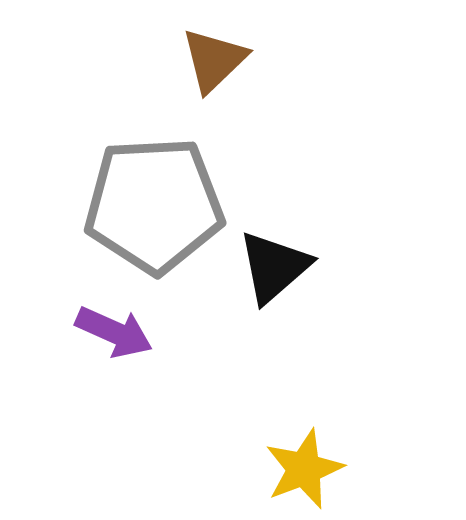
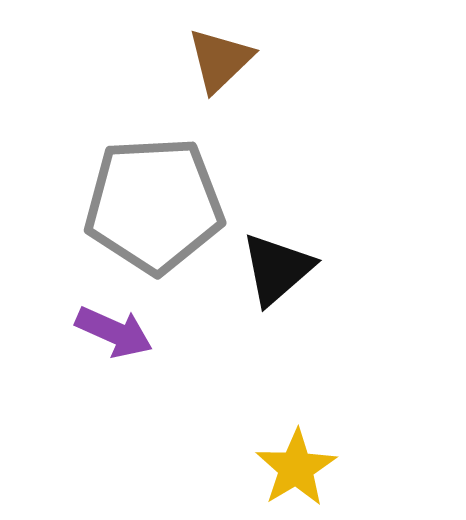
brown triangle: moved 6 px right
black triangle: moved 3 px right, 2 px down
yellow star: moved 8 px left, 1 px up; rotated 10 degrees counterclockwise
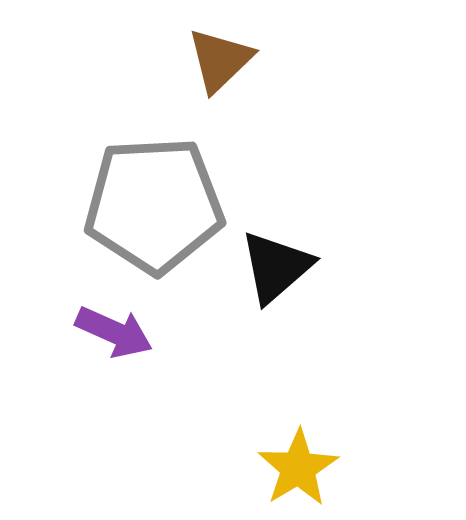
black triangle: moved 1 px left, 2 px up
yellow star: moved 2 px right
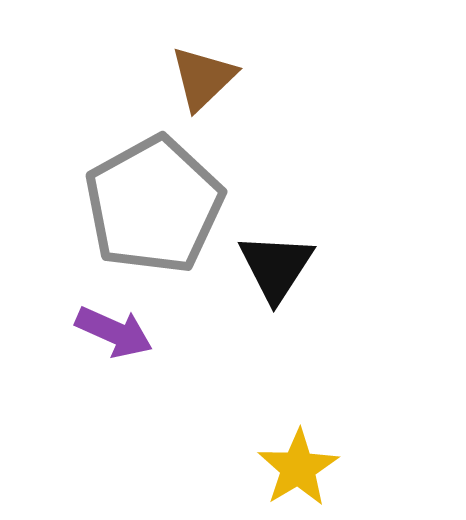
brown triangle: moved 17 px left, 18 px down
gray pentagon: rotated 26 degrees counterclockwise
black triangle: rotated 16 degrees counterclockwise
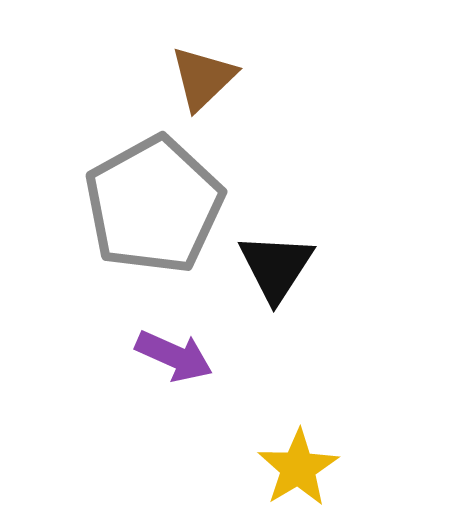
purple arrow: moved 60 px right, 24 px down
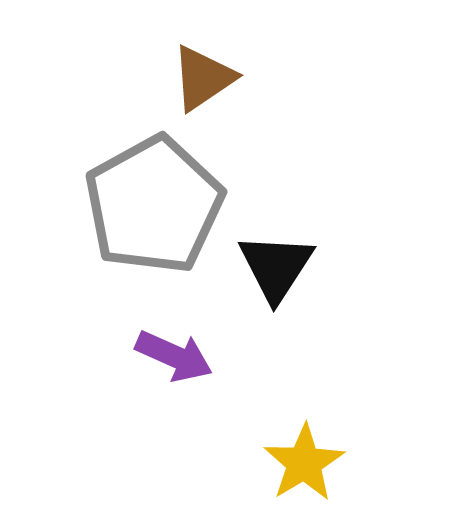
brown triangle: rotated 10 degrees clockwise
yellow star: moved 6 px right, 5 px up
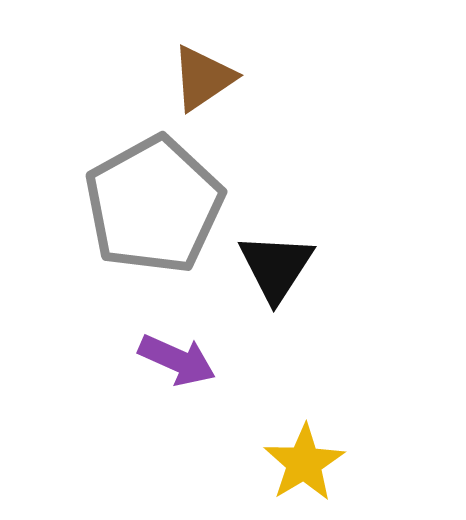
purple arrow: moved 3 px right, 4 px down
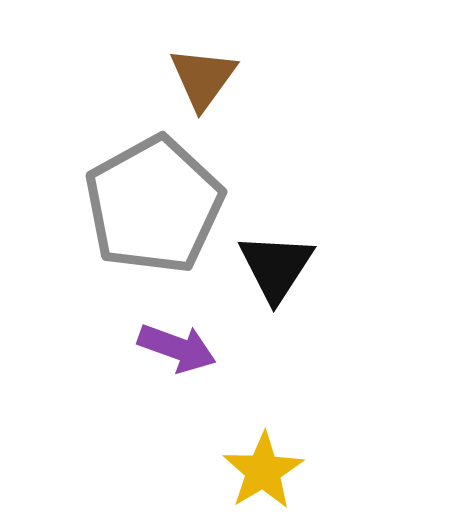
brown triangle: rotated 20 degrees counterclockwise
purple arrow: moved 12 px up; rotated 4 degrees counterclockwise
yellow star: moved 41 px left, 8 px down
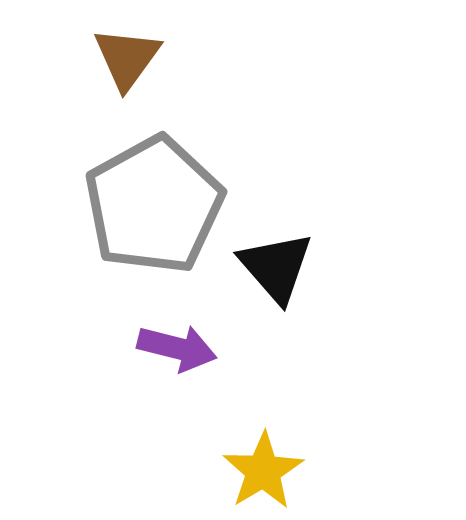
brown triangle: moved 76 px left, 20 px up
black triangle: rotated 14 degrees counterclockwise
purple arrow: rotated 6 degrees counterclockwise
